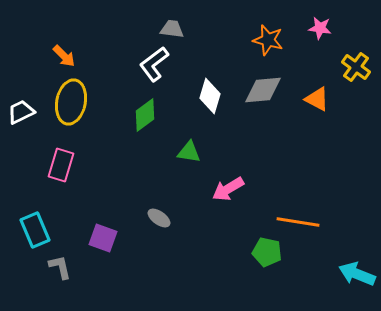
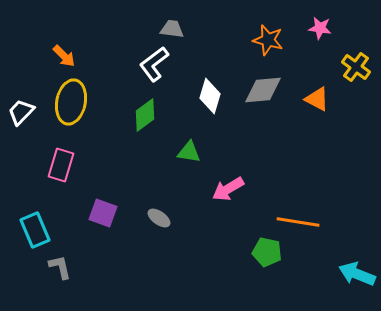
white trapezoid: rotated 20 degrees counterclockwise
purple square: moved 25 px up
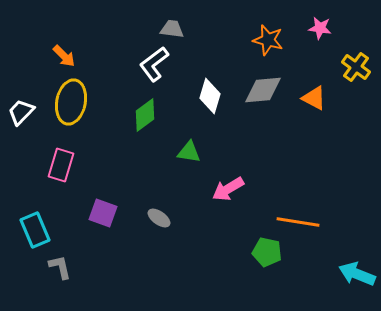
orange triangle: moved 3 px left, 1 px up
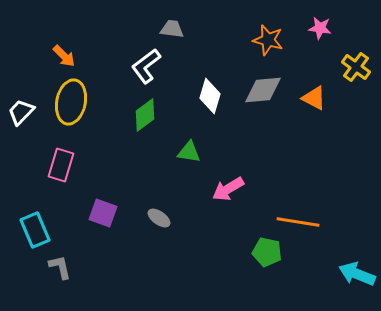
white L-shape: moved 8 px left, 2 px down
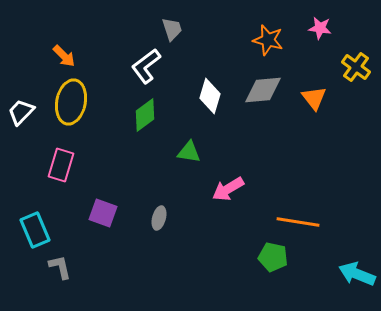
gray trapezoid: rotated 65 degrees clockwise
orange triangle: rotated 24 degrees clockwise
gray ellipse: rotated 70 degrees clockwise
green pentagon: moved 6 px right, 5 px down
